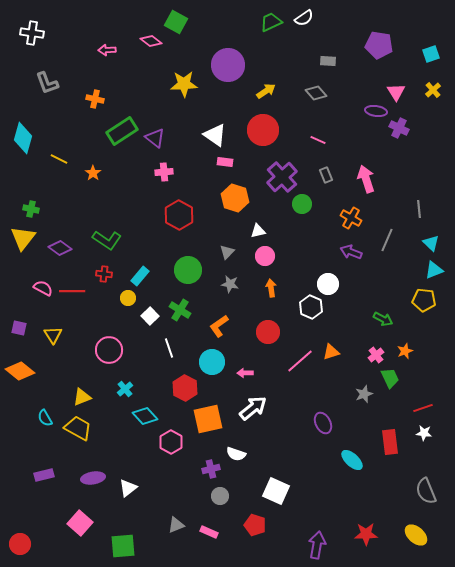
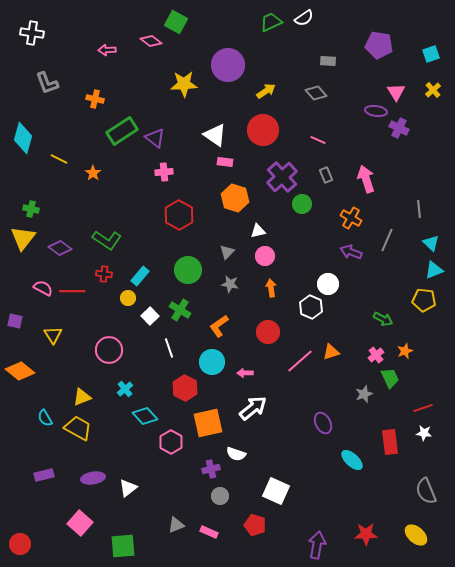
purple square at (19, 328): moved 4 px left, 7 px up
orange square at (208, 419): moved 4 px down
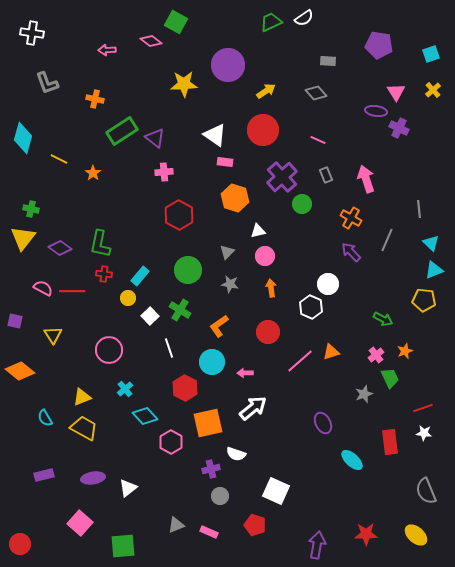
green L-shape at (107, 240): moved 7 px left, 4 px down; rotated 68 degrees clockwise
purple arrow at (351, 252): rotated 25 degrees clockwise
yellow trapezoid at (78, 428): moved 6 px right
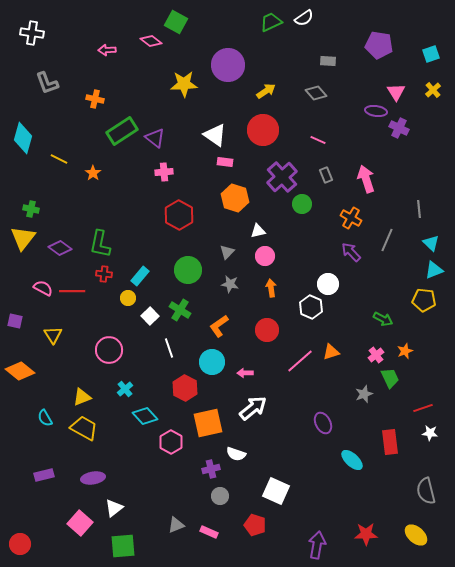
red circle at (268, 332): moved 1 px left, 2 px up
white star at (424, 433): moved 6 px right
white triangle at (128, 488): moved 14 px left, 20 px down
gray semicircle at (426, 491): rotated 8 degrees clockwise
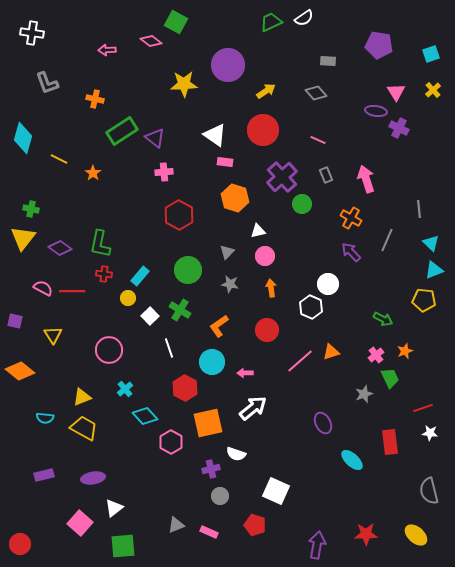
cyan semicircle at (45, 418): rotated 54 degrees counterclockwise
gray semicircle at (426, 491): moved 3 px right
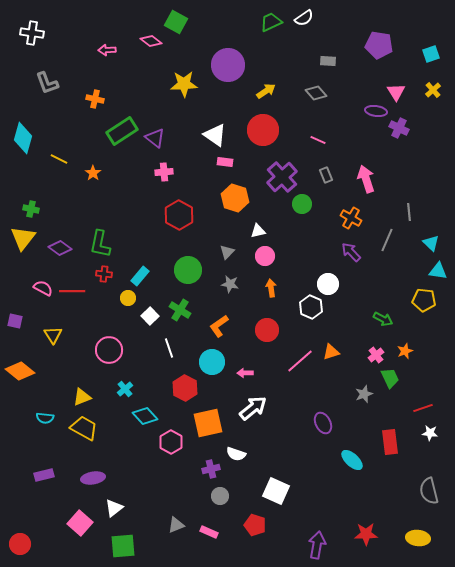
gray line at (419, 209): moved 10 px left, 3 px down
cyan triangle at (434, 270): moved 4 px right, 1 px down; rotated 30 degrees clockwise
yellow ellipse at (416, 535): moved 2 px right, 3 px down; rotated 35 degrees counterclockwise
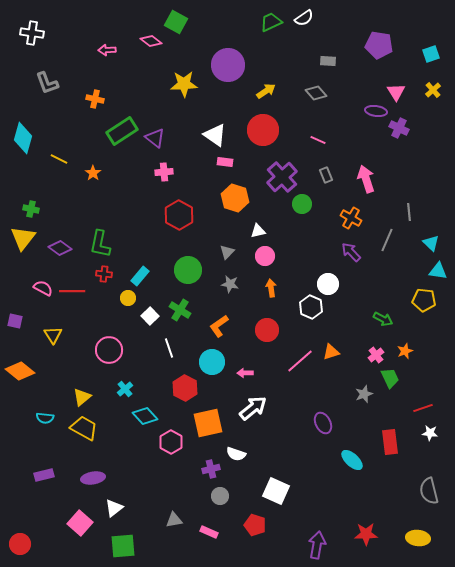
yellow triangle at (82, 397): rotated 18 degrees counterclockwise
gray triangle at (176, 525): moved 2 px left, 5 px up; rotated 12 degrees clockwise
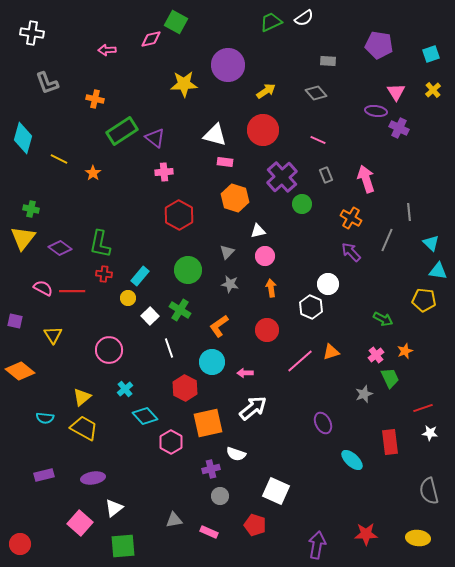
pink diamond at (151, 41): moved 2 px up; rotated 50 degrees counterclockwise
white triangle at (215, 135): rotated 20 degrees counterclockwise
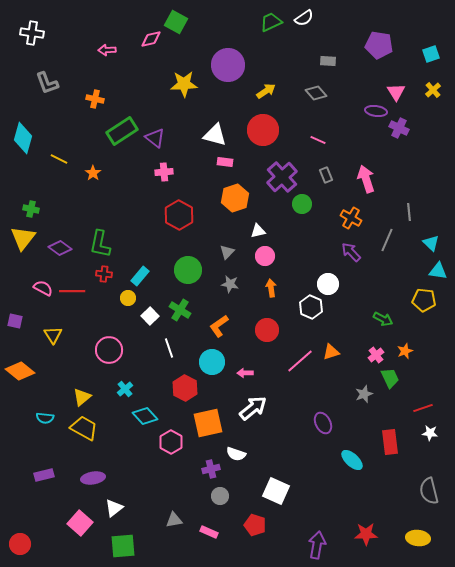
orange hexagon at (235, 198): rotated 24 degrees clockwise
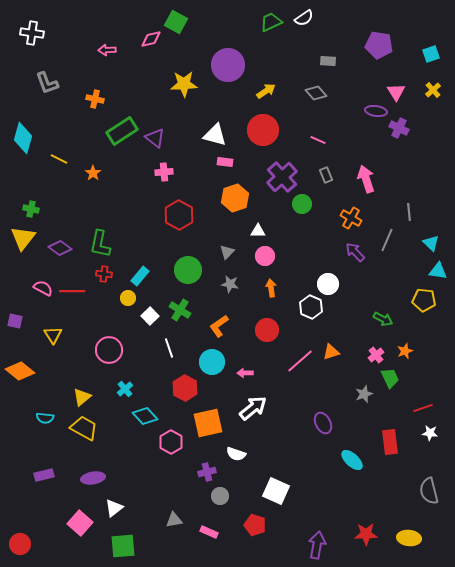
white triangle at (258, 231): rotated 14 degrees clockwise
purple arrow at (351, 252): moved 4 px right
purple cross at (211, 469): moved 4 px left, 3 px down
yellow ellipse at (418, 538): moved 9 px left
